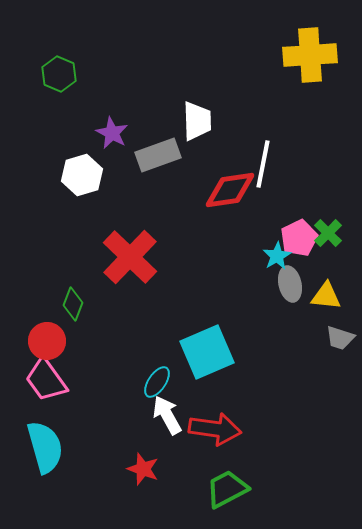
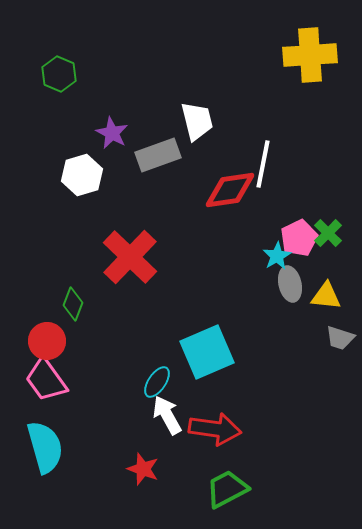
white trapezoid: rotated 12 degrees counterclockwise
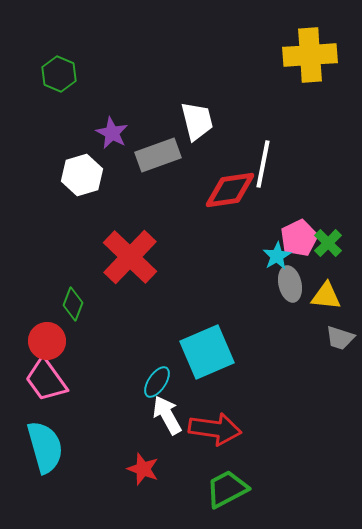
green cross: moved 10 px down
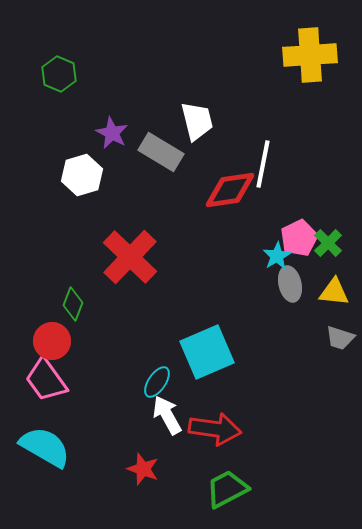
gray rectangle: moved 3 px right, 3 px up; rotated 51 degrees clockwise
yellow triangle: moved 8 px right, 4 px up
red circle: moved 5 px right
cyan semicircle: rotated 44 degrees counterclockwise
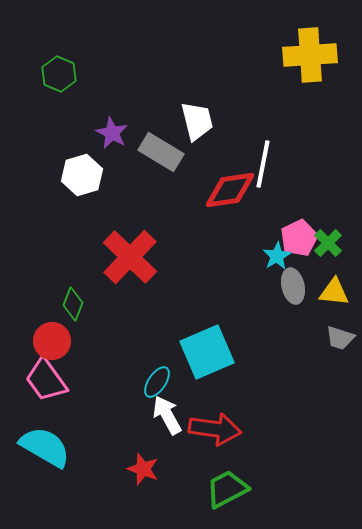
gray ellipse: moved 3 px right, 2 px down
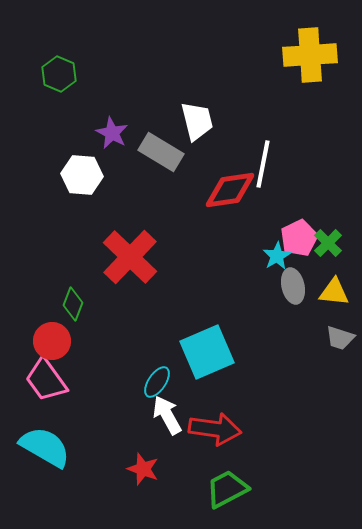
white hexagon: rotated 21 degrees clockwise
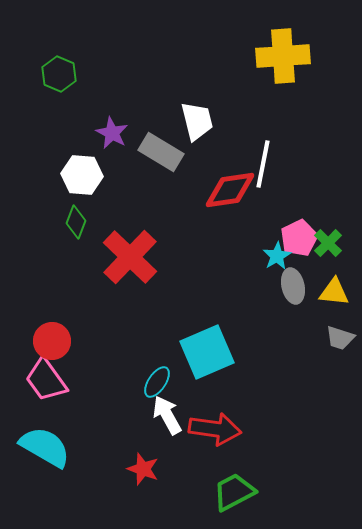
yellow cross: moved 27 px left, 1 px down
green diamond: moved 3 px right, 82 px up
green trapezoid: moved 7 px right, 3 px down
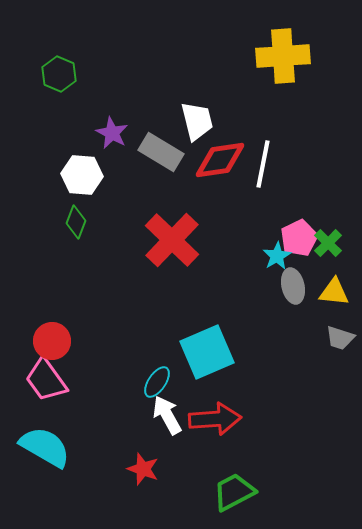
red diamond: moved 10 px left, 30 px up
red cross: moved 42 px right, 17 px up
red arrow: moved 10 px up; rotated 12 degrees counterclockwise
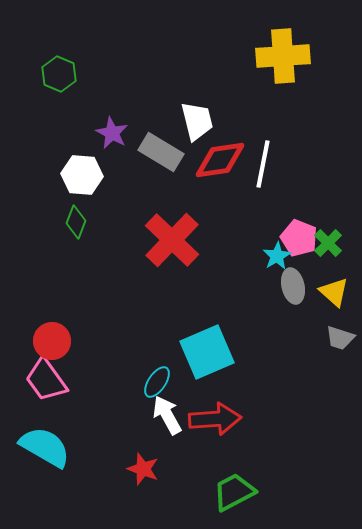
pink pentagon: rotated 24 degrees counterclockwise
yellow triangle: rotated 36 degrees clockwise
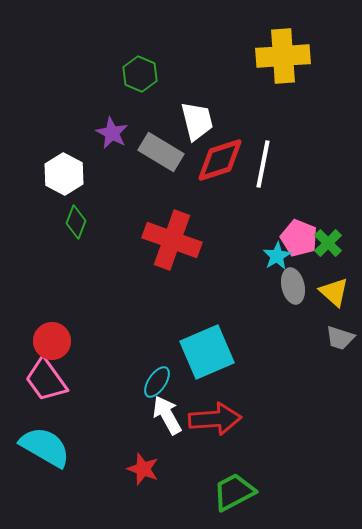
green hexagon: moved 81 px right
red diamond: rotated 10 degrees counterclockwise
white hexagon: moved 18 px left, 1 px up; rotated 24 degrees clockwise
red cross: rotated 24 degrees counterclockwise
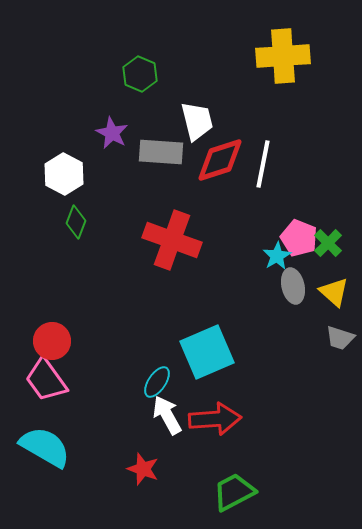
gray rectangle: rotated 27 degrees counterclockwise
